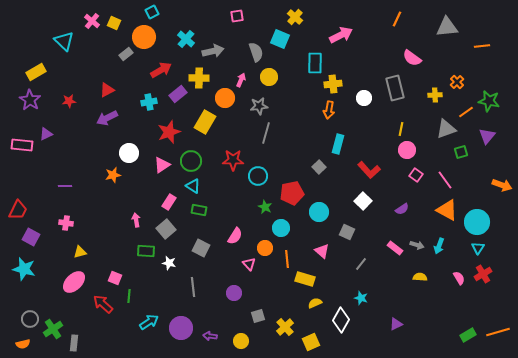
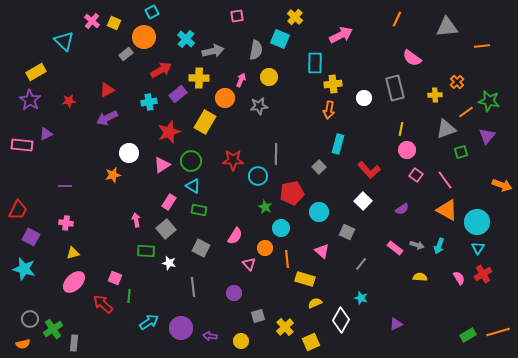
gray semicircle at (256, 52): moved 2 px up; rotated 30 degrees clockwise
gray line at (266, 133): moved 10 px right, 21 px down; rotated 15 degrees counterclockwise
yellow triangle at (80, 252): moved 7 px left, 1 px down
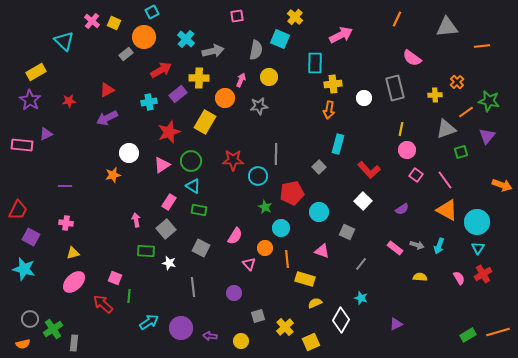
pink triangle at (322, 251): rotated 21 degrees counterclockwise
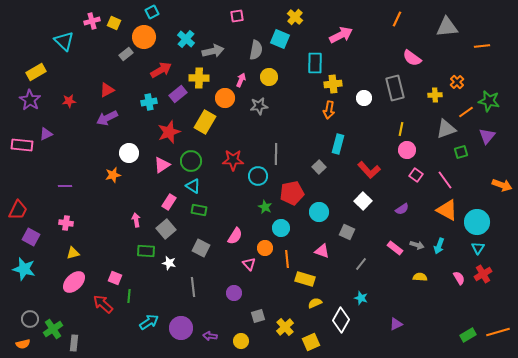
pink cross at (92, 21): rotated 35 degrees clockwise
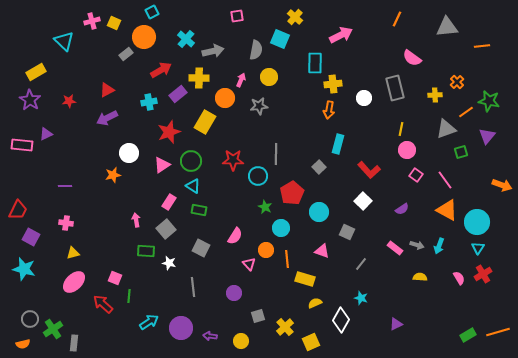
red pentagon at (292, 193): rotated 20 degrees counterclockwise
orange circle at (265, 248): moved 1 px right, 2 px down
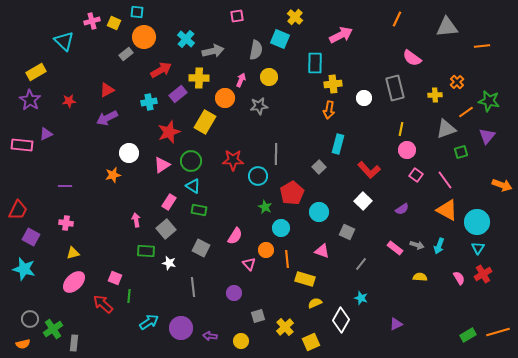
cyan square at (152, 12): moved 15 px left; rotated 32 degrees clockwise
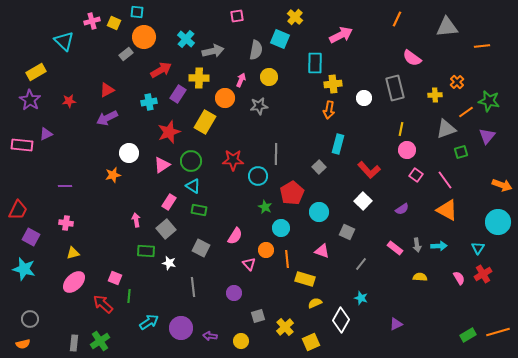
purple rectangle at (178, 94): rotated 18 degrees counterclockwise
cyan circle at (477, 222): moved 21 px right
gray arrow at (417, 245): rotated 64 degrees clockwise
cyan arrow at (439, 246): rotated 112 degrees counterclockwise
green cross at (53, 329): moved 47 px right, 12 px down
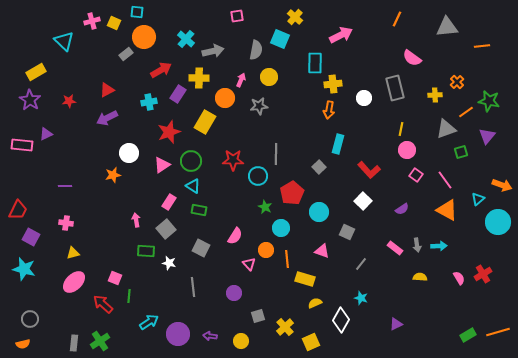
cyan triangle at (478, 248): moved 49 px up; rotated 16 degrees clockwise
purple circle at (181, 328): moved 3 px left, 6 px down
